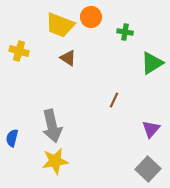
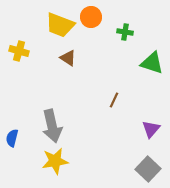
green triangle: rotated 50 degrees clockwise
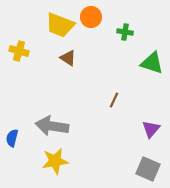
gray arrow: rotated 112 degrees clockwise
gray square: rotated 20 degrees counterclockwise
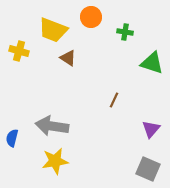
yellow trapezoid: moved 7 px left, 5 px down
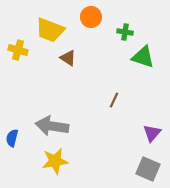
yellow trapezoid: moved 3 px left
yellow cross: moved 1 px left, 1 px up
green triangle: moved 9 px left, 6 px up
purple triangle: moved 1 px right, 4 px down
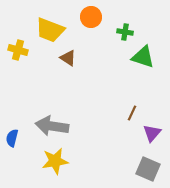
brown line: moved 18 px right, 13 px down
